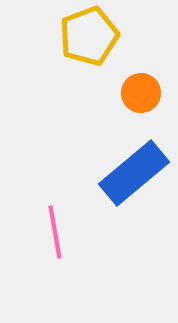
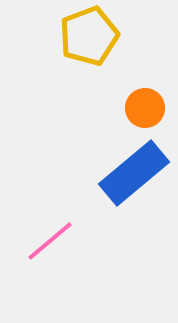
orange circle: moved 4 px right, 15 px down
pink line: moved 5 px left, 9 px down; rotated 60 degrees clockwise
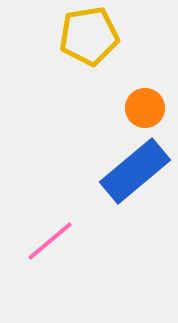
yellow pentagon: rotated 12 degrees clockwise
blue rectangle: moved 1 px right, 2 px up
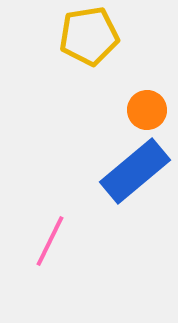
orange circle: moved 2 px right, 2 px down
pink line: rotated 24 degrees counterclockwise
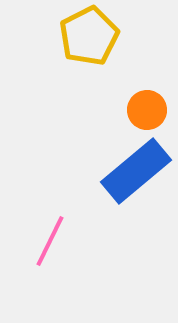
yellow pentagon: rotated 18 degrees counterclockwise
blue rectangle: moved 1 px right
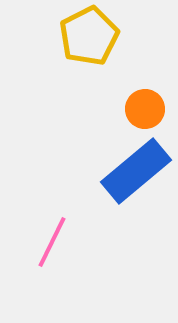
orange circle: moved 2 px left, 1 px up
pink line: moved 2 px right, 1 px down
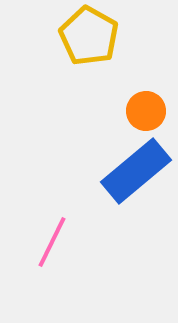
yellow pentagon: rotated 16 degrees counterclockwise
orange circle: moved 1 px right, 2 px down
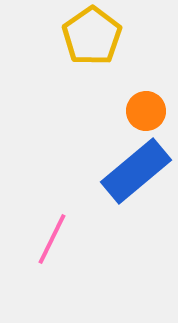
yellow pentagon: moved 3 px right; rotated 8 degrees clockwise
pink line: moved 3 px up
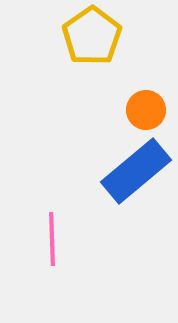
orange circle: moved 1 px up
pink line: rotated 28 degrees counterclockwise
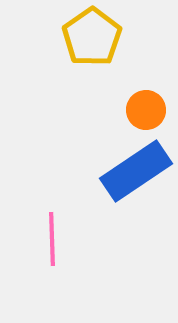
yellow pentagon: moved 1 px down
blue rectangle: rotated 6 degrees clockwise
